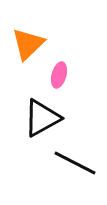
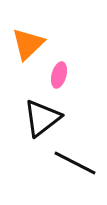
black triangle: rotated 9 degrees counterclockwise
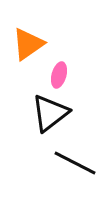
orange triangle: rotated 9 degrees clockwise
black triangle: moved 8 px right, 5 px up
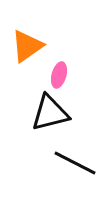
orange triangle: moved 1 px left, 2 px down
black triangle: rotated 24 degrees clockwise
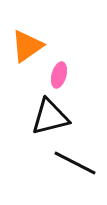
black triangle: moved 4 px down
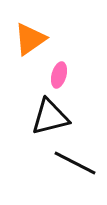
orange triangle: moved 3 px right, 7 px up
